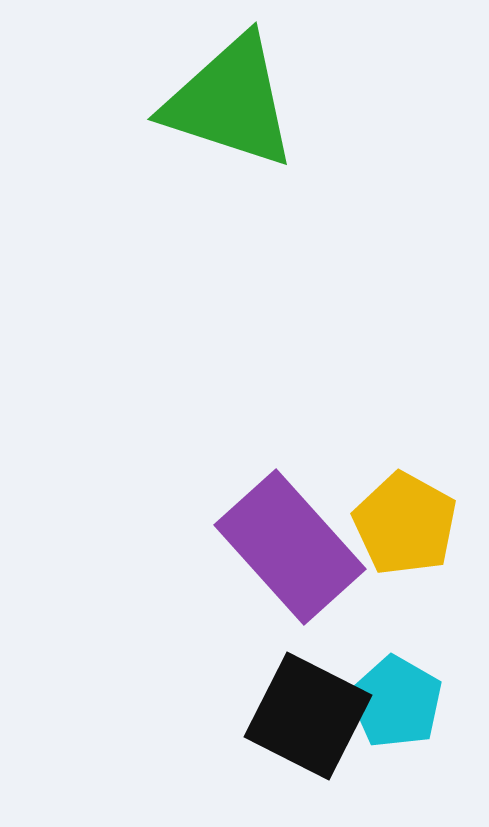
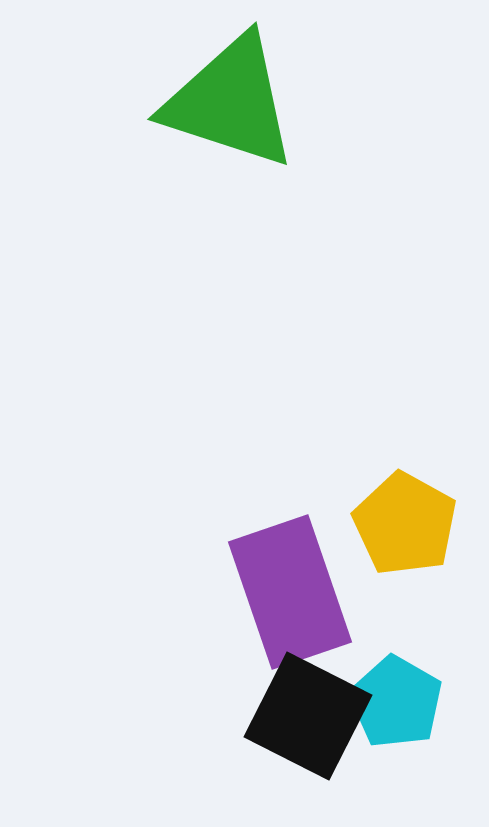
purple rectangle: moved 45 px down; rotated 23 degrees clockwise
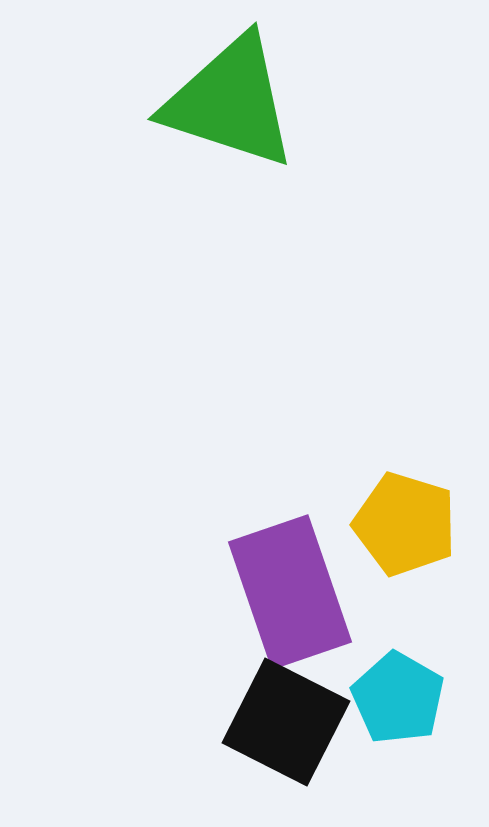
yellow pentagon: rotated 12 degrees counterclockwise
cyan pentagon: moved 2 px right, 4 px up
black square: moved 22 px left, 6 px down
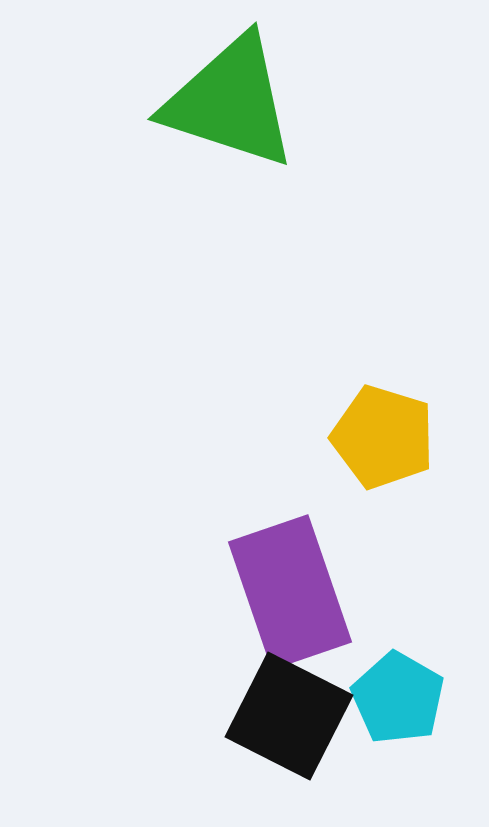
yellow pentagon: moved 22 px left, 87 px up
black square: moved 3 px right, 6 px up
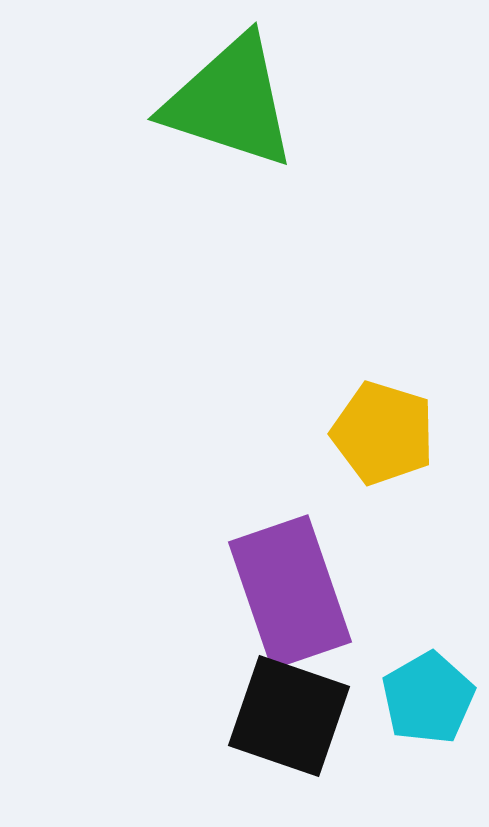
yellow pentagon: moved 4 px up
cyan pentagon: moved 30 px right; rotated 12 degrees clockwise
black square: rotated 8 degrees counterclockwise
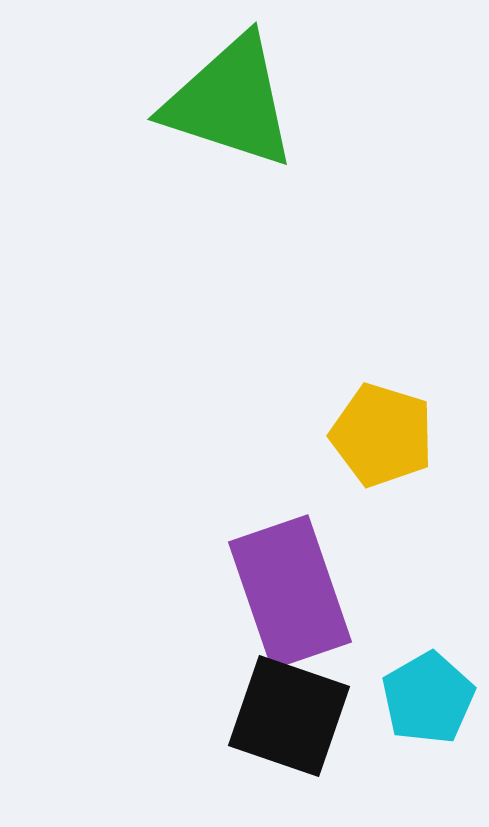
yellow pentagon: moved 1 px left, 2 px down
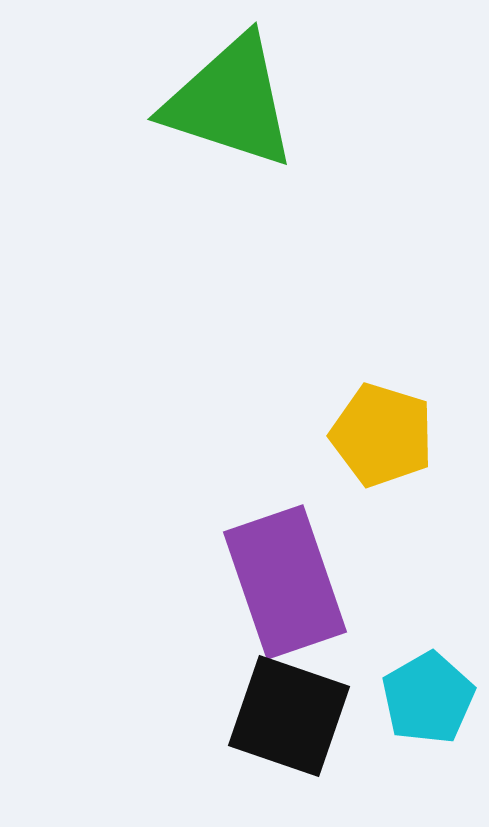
purple rectangle: moved 5 px left, 10 px up
